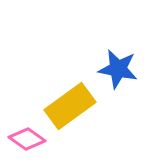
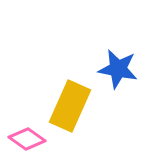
yellow rectangle: rotated 30 degrees counterclockwise
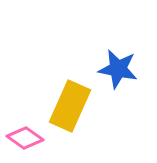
pink diamond: moved 2 px left, 1 px up
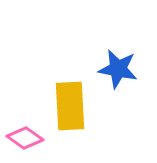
yellow rectangle: rotated 27 degrees counterclockwise
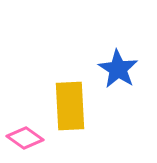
blue star: rotated 21 degrees clockwise
